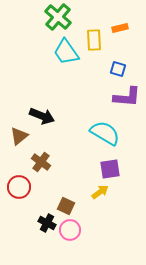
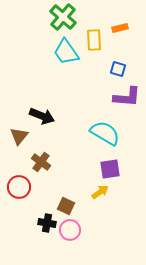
green cross: moved 5 px right
brown triangle: rotated 12 degrees counterclockwise
black cross: rotated 18 degrees counterclockwise
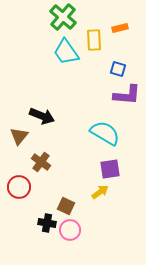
purple L-shape: moved 2 px up
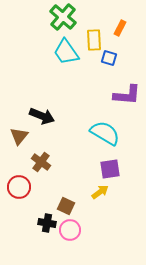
orange rectangle: rotated 49 degrees counterclockwise
blue square: moved 9 px left, 11 px up
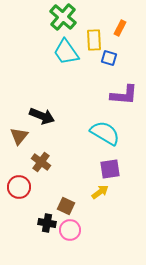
purple L-shape: moved 3 px left
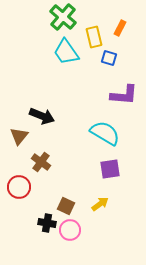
yellow rectangle: moved 3 px up; rotated 10 degrees counterclockwise
yellow arrow: moved 12 px down
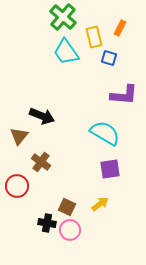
red circle: moved 2 px left, 1 px up
brown square: moved 1 px right, 1 px down
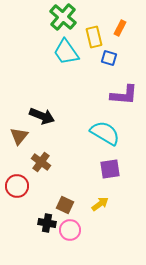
brown square: moved 2 px left, 2 px up
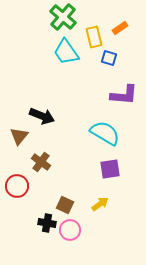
orange rectangle: rotated 28 degrees clockwise
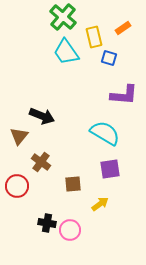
orange rectangle: moved 3 px right
brown square: moved 8 px right, 21 px up; rotated 30 degrees counterclockwise
